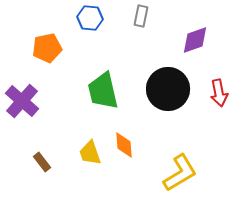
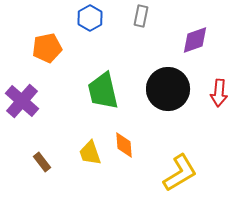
blue hexagon: rotated 25 degrees clockwise
red arrow: rotated 16 degrees clockwise
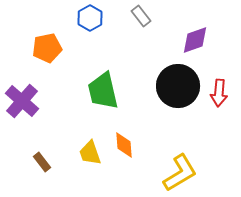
gray rectangle: rotated 50 degrees counterclockwise
black circle: moved 10 px right, 3 px up
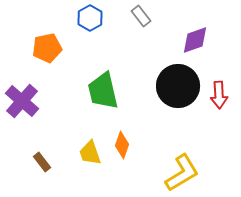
red arrow: moved 2 px down; rotated 8 degrees counterclockwise
orange diamond: moved 2 px left; rotated 24 degrees clockwise
yellow L-shape: moved 2 px right
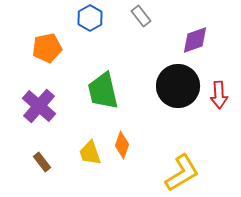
purple cross: moved 17 px right, 5 px down
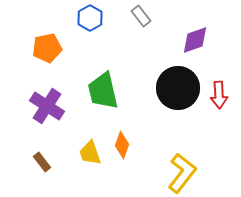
black circle: moved 2 px down
purple cross: moved 8 px right; rotated 8 degrees counterclockwise
yellow L-shape: rotated 21 degrees counterclockwise
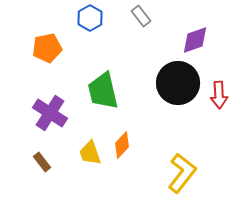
black circle: moved 5 px up
purple cross: moved 3 px right, 7 px down
orange diamond: rotated 24 degrees clockwise
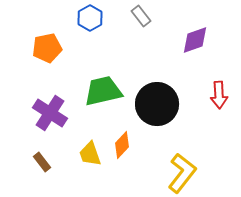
black circle: moved 21 px left, 21 px down
green trapezoid: rotated 90 degrees clockwise
yellow trapezoid: moved 1 px down
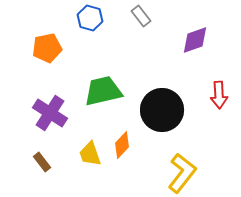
blue hexagon: rotated 15 degrees counterclockwise
black circle: moved 5 px right, 6 px down
